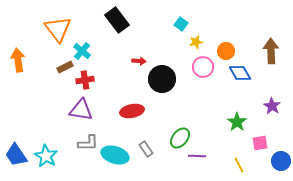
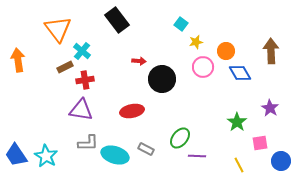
purple star: moved 2 px left, 2 px down
gray rectangle: rotated 28 degrees counterclockwise
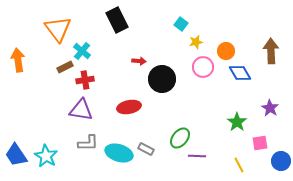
black rectangle: rotated 10 degrees clockwise
red ellipse: moved 3 px left, 4 px up
cyan ellipse: moved 4 px right, 2 px up
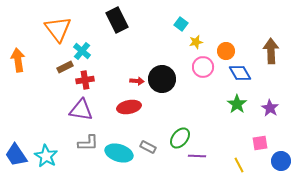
red arrow: moved 2 px left, 20 px down
green star: moved 18 px up
gray rectangle: moved 2 px right, 2 px up
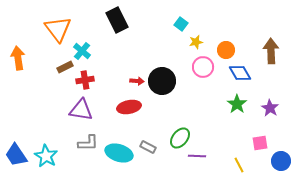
orange circle: moved 1 px up
orange arrow: moved 2 px up
black circle: moved 2 px down
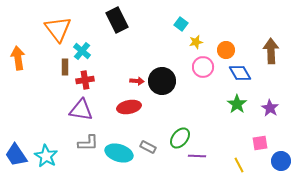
brown rectangle: rotated 63 degrees counterclockwise
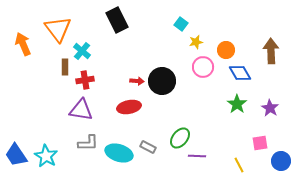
orange arrow: moved 5 px right, 14 px up; rotated 15 degrees counterclockwise
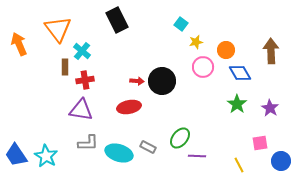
orange arrow: moved 4 px left
